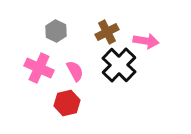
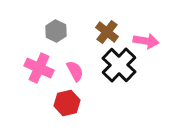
brown cross: rotated 25 degrees counterclockwise
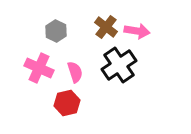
brown cross: moved 1 px left, 5 px up
pink arrow: moved 9 px left, 10 px up
black cross: rotated 12 degrees clockwise
pink semicircle: moved 1 px down; rotated 10 degrees clockwise
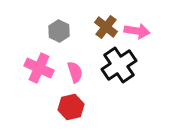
gray hexagon: moved 3 px right
red hexagon: moved 4 px right, 4 px down
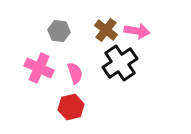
brown cross: moved 3 px down
gray hexagon: rotated 20 degrees counterclockwise
black cross: moved 1 px right, 2 px up
pink semicircle: moved 1 px down
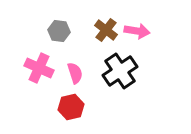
black cross: moved 8 px down
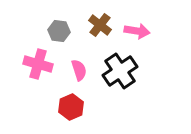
brown cross: moved 6 px left, 5 px up
pink cross: moved 1 px left, 4 px up; rotated 8 degrees counterclockwise
pink semicircle: moved 4 px right, 3 px up
red hexagon: rotated 10 degrees counterclockwise
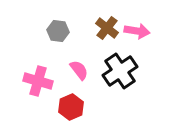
brown cross: moved 7 px right, 3 px down
gray hexagon: moved 1 px left
pink cross: moved 17 px down
pink semicircle: rotated 20 degrees counterclockwise
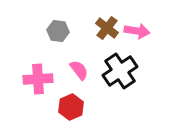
pink cross: moved 2 px up; rotated 20 degrees counterclockwise
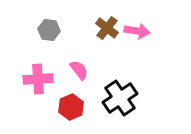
gray hexagon: moved 9 px left, 1 px up
black cross: moved 27 px down
